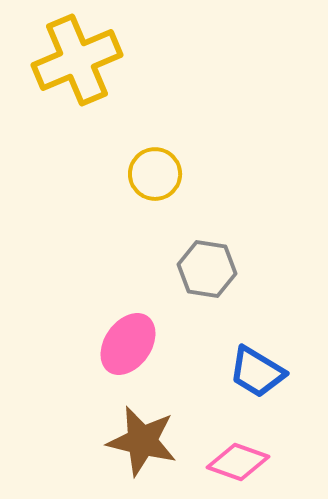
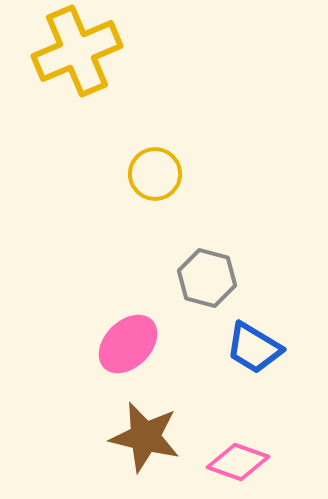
yellow cross: moved 9 px up
gray hexagon: moved 9 px down; rotated 6 degrees clockwise
pink ellipse: rotated 10 degrees clockwise
blue trapezoid: moved 3 px left, 24 px up
brown star: moved 3 px right, 4 px up
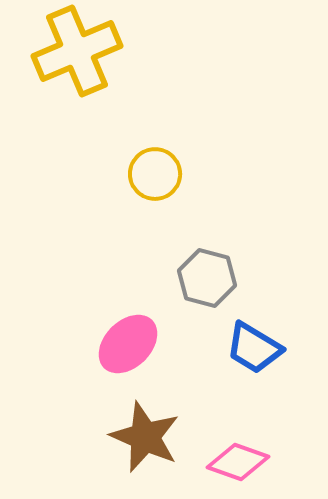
brown star: rotated 10 degrees clockwise
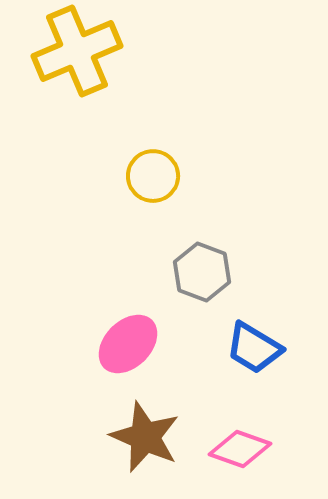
yellow circle: moved 2 px left, 2 px down
gray hexagon: moved 5 px left, 6 px up; rotated 6 degrees clockwise
pink diamond: moved 2 px right, 13 px up
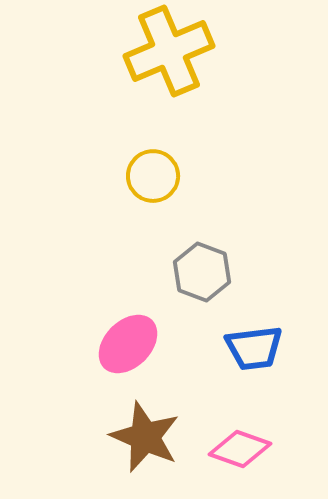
yellow cross: moved 92 px right
blue trapezoid: rotated 38 degrees counterclockwise
